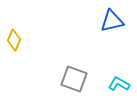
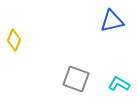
gray square: moved 2 px right
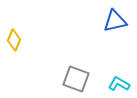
blue triangle: moved 3 px right
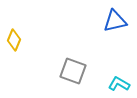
gray square: moved 3 px left, 8 px up
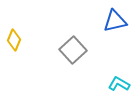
gray square: moved 21 px up; rotated 28 degrees clockwise
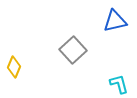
yellow diamond: moved 27 px down
cyan L-shape: rotated 45 degrees clockwise
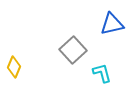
blue triangle: moved 3 px left, 3 px down
cyan L-shape: moved 17 px left, 11 px up
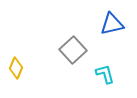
yellow diamond: moved 2 px right, 1 px down
cyan L-shape: moved 3 px right, 1 px down
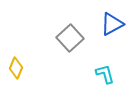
blue triangle: rotated 15 degrees counterclockwise
gray square: moved 3 px left, 12 px up
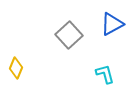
gray square: moved 1 px left, 3 px up
